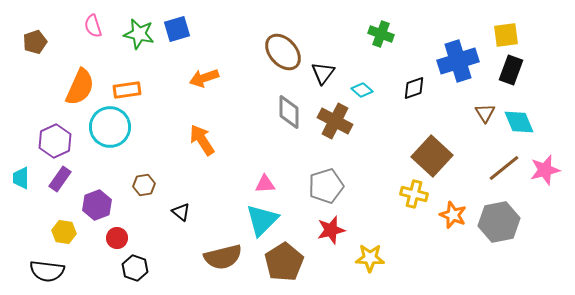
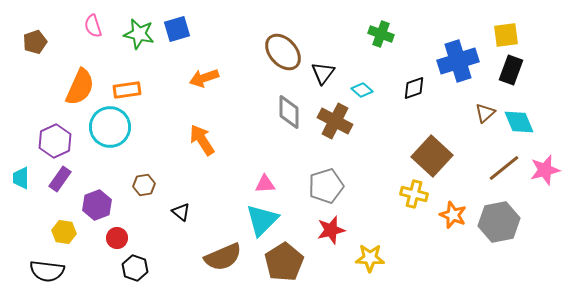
brown triangle at (485, 113): rotated 20 degrees clockwise
brown semicircle at (223, 257): rotated 9 degrees counterclockwise
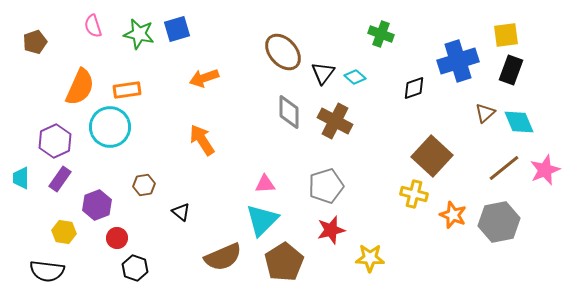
cyan diamond at (362, 90): moved 7 px left, 13 px up
pink star at (545, 170): rotated 8 degrees counterclockwise
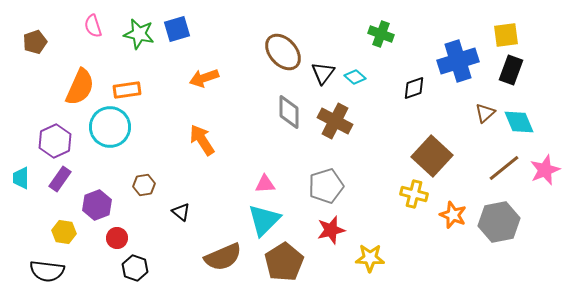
cyan triangle at (262, 220): moved 2 px right
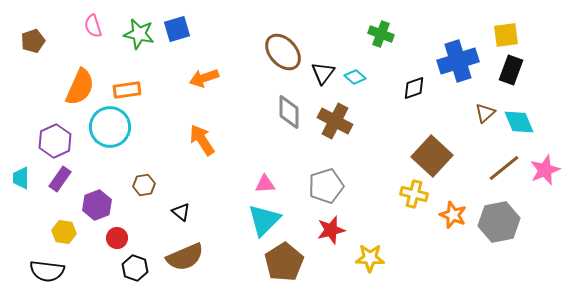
brown pentagon at (35, 42): moved 2 px left, 1 px up
brown semicircle at (223, 257): moved 38 px left
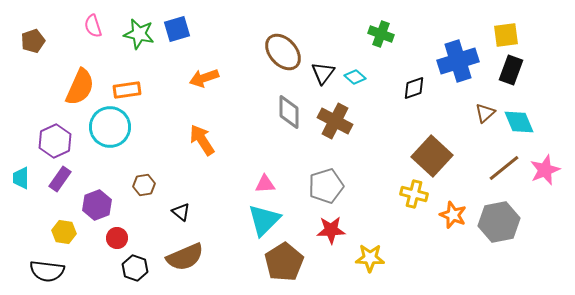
red star at (331, 230): rotated 12 degrees clockwise
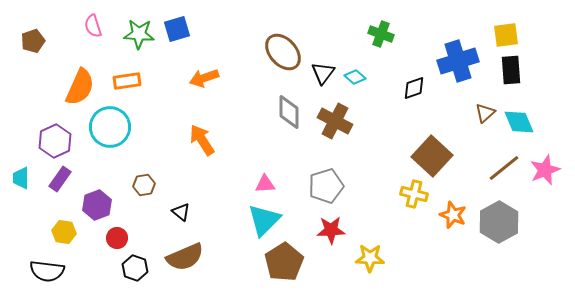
green star at (139, 34): rotated 8 degrees counterclockwise
black rectangle at (511, 70): rotated 24 degrees counterclockwise
orange rectangle at (127, 90): moved 9 px up
gray hexagon at (499, 222): rotated 18 degrees counterclockwise
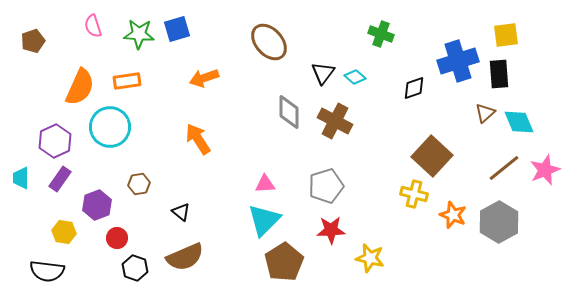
brown ellipse at (283, 52): moved 14 px left, 10 px up
black rectangle at (511, 70): moved 12 px left, 4 px down
orange arrow at (202, 140): moved 4 px left, 1 px up
brown hexagon at (144, 185): moved 5 px left, 1 px up
yellow star at (370, 258): rotated 12 degrees clockwise
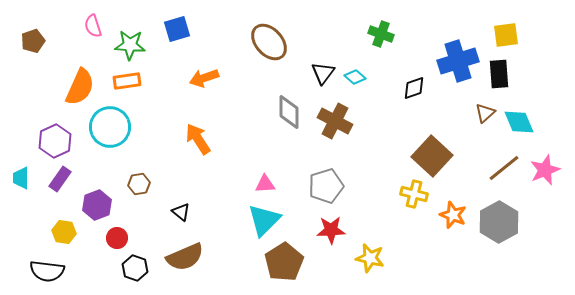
green star at (139, 34): moved 9 px left, 11 px down
